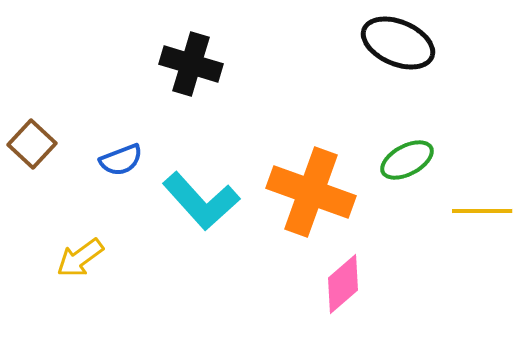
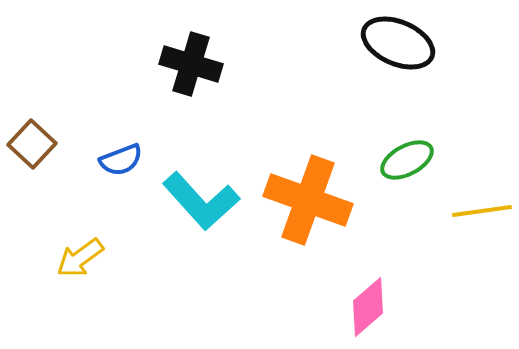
orange cross: moved 3 px left, 8 px down
yellow line: rotated 8 degrees counterclockwise
pink diamond: moved 25 px right, 23 px down
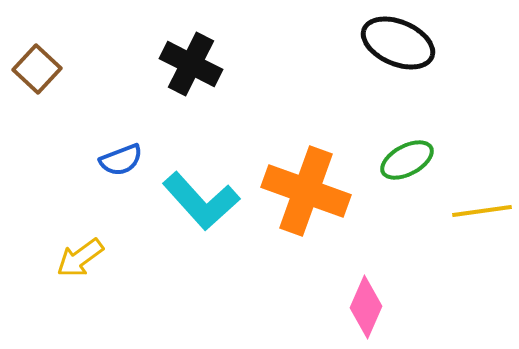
black cross: rotated 10 degrees clockwise
brown square: moved 5 px right, 75 px up
orange cross: moved 2 px left, 9 px up
pink diamond: moved 2 px left; rotated 26 degrees counterclockwise
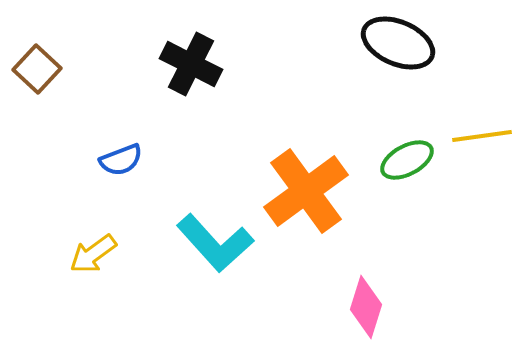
orange cross: rotated 34 degrees clockwise
cyan L-shape: moved 14 px right, 42 px down
yellow line: moved 75 px up
yellow arrow: moved 13 px right, 4 px up
pink diamond: rotated 6 degrees counterclockwise
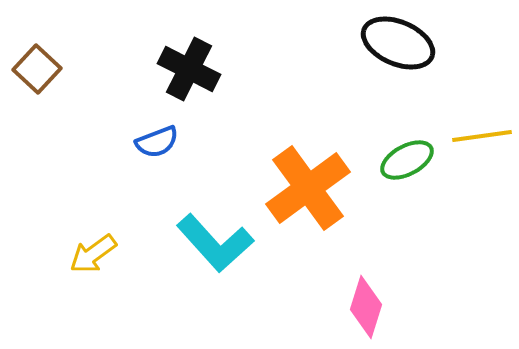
black cross: moved 2 px left, 5 px down
blue semicircle: moved 36 px right, 18 px up
orange cross: moved 2 px right, 3 px up
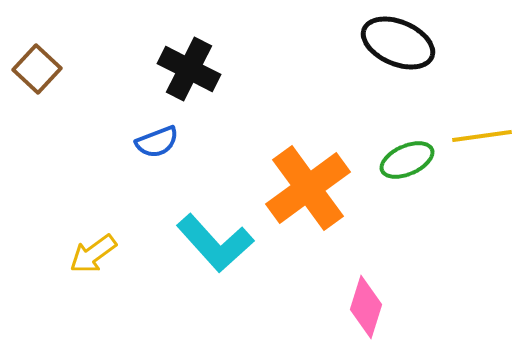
green ellipse: rotated 4 degrees clockwise
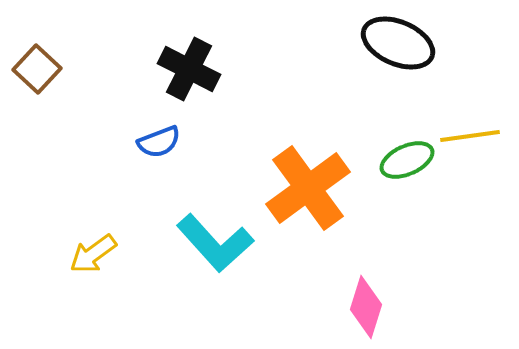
yellow line: moved 12 px left
blue semicircle: moved 2 px right
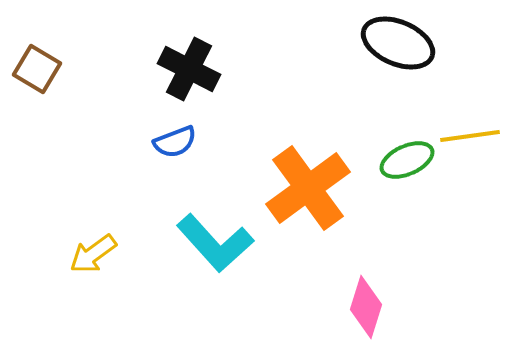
brown square: rotated 12 degrees counterclockwise
blue semicircle: moved 16 px right
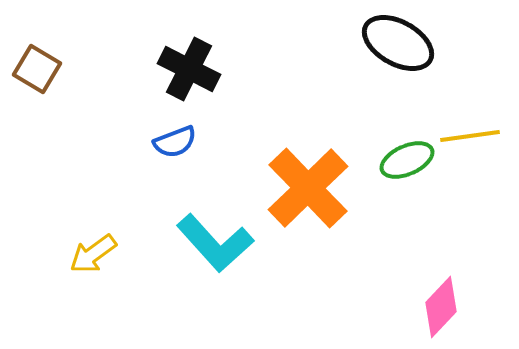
black ellipse: rotated 6 degrees clockwise
orange cross: rotated 8 degrees counterclockwise
pink diamond: moved 75 px right; rotated 26 degrees clockwise
